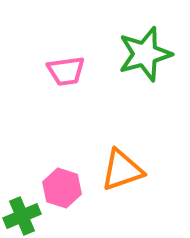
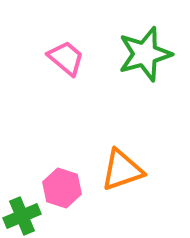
pink trapezoid: moved 13 px up; rotated 132 degrees counterclockwise
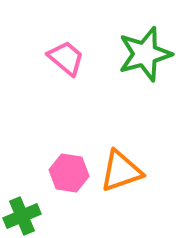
orange triangle: moved 1 px left, 1 px down
pink hexagon: moved 7 px right, 15 px up; rotated 9 degrees counterclockwise
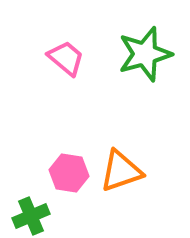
green cross: moved 9 px right
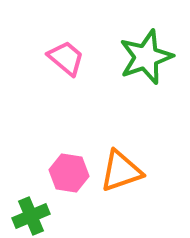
green star: moved 1 px right, 3 px down; rotated 4 degrees counterclockwise
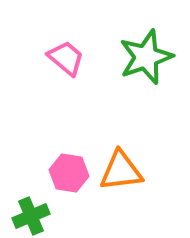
orange triangle: rotated 12 degrees clockwise
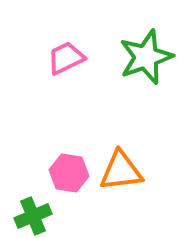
pink trapezoid: rotated 66 degrees counterclockwise
green cross: moved 2 px right
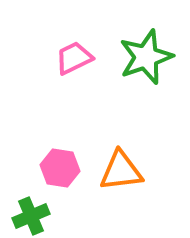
pink trapezoid: moved 8 px right
pink hexagon: moved 9 px left, 5 px up
green cross: moved 2 px left
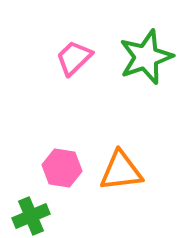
pink trapezoid: rotated 18 degrees counterclockwise
pink hexagon: moved 2 px right
